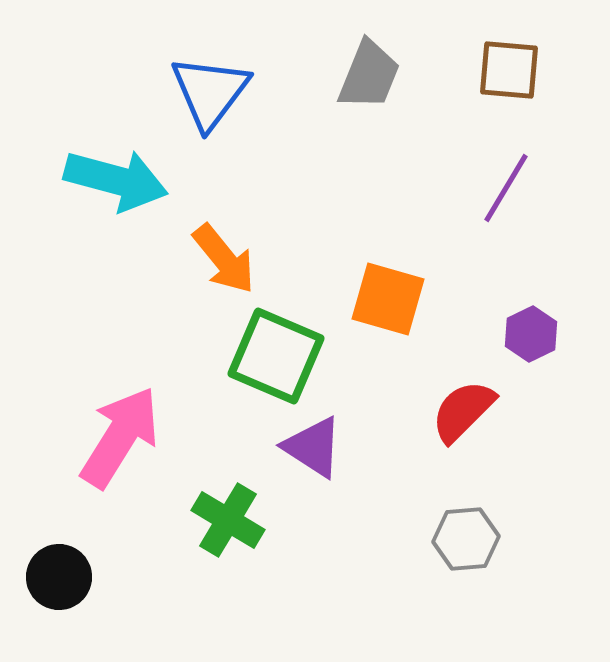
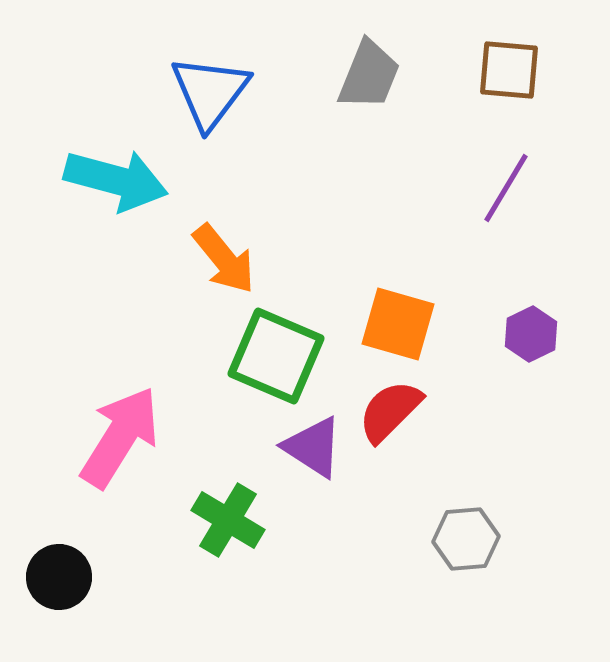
orange square: moved 10 px right, 25 px down
red semicircle: moved 73 px left
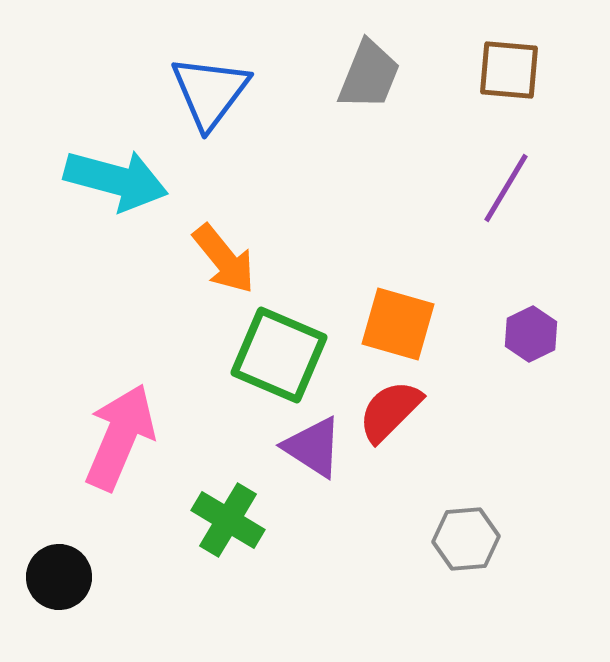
green square: moved 3 px right, 1 px up
pink arrow: rotated 9 degrees counterclockwise
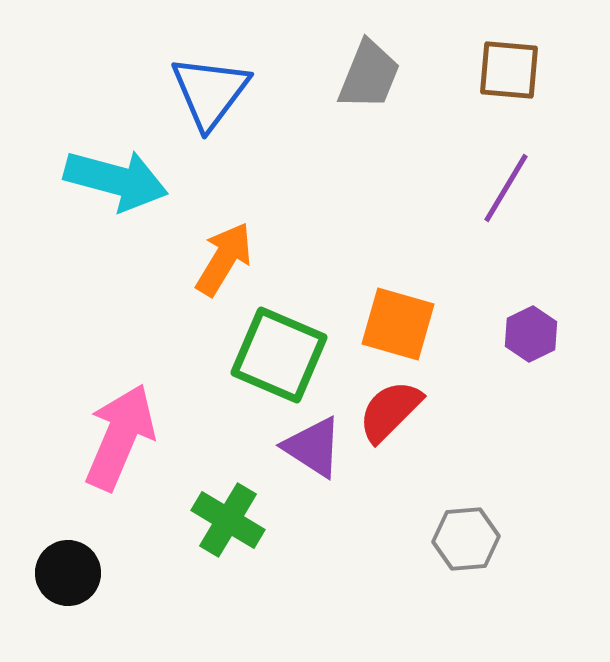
orange arrow: rotated 110 degrees counterclockwise
black circle: moved 9 px right, 4 px up
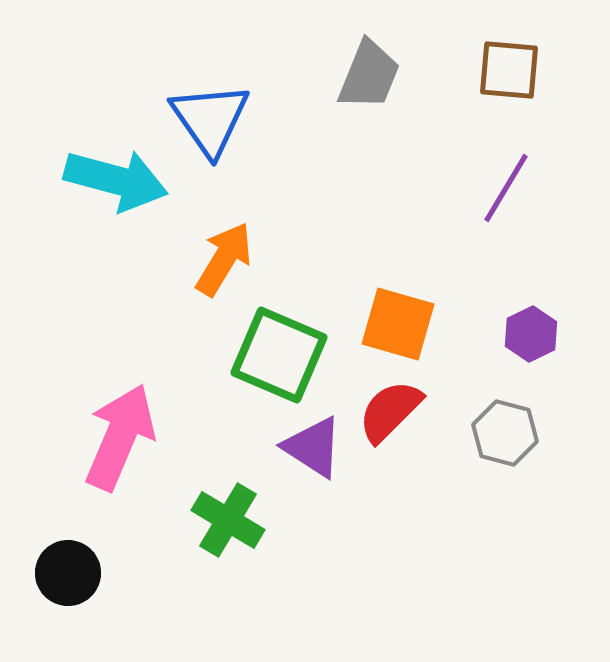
blue triangle: moved 27 px down; rotated 12 degrees counterclockwise
gray hexagon: moved 39 px right, 106 px up; rotated 20 degrees clockwise
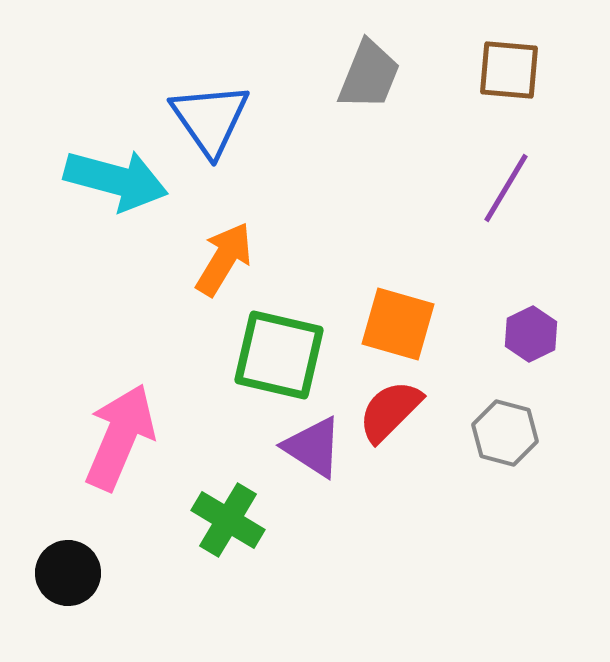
green square: rotated 10 degrees counterclockwise
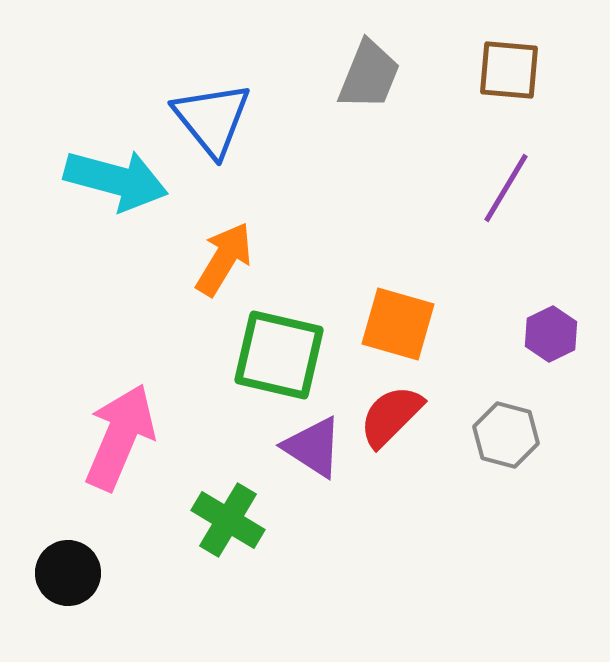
blue triangle: moved 2 px right; rotated 4 degrees counterclockwise
purple hexagon: moved 20 px right
red semicircle: moved 1 px right, 5 px down
gray hexagon: moved 1 px right, 2 px down
